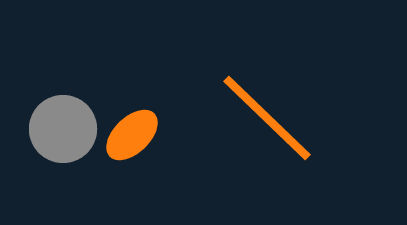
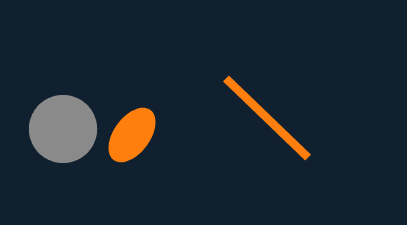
orange ellipse: rotated 10 degrees counterclockwise
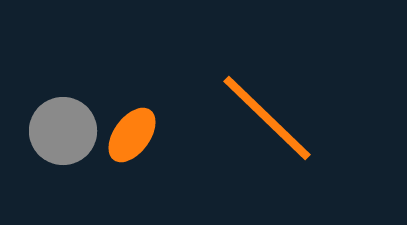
gray circle: moved 2 px down
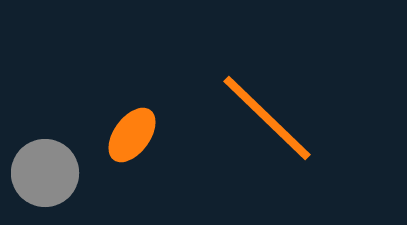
gray circle: moved 18 px left, 42 px down
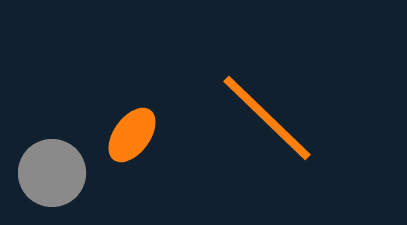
gray circle: moved 7 px right
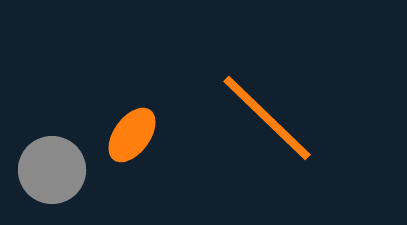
gray circle: moved 3 px up
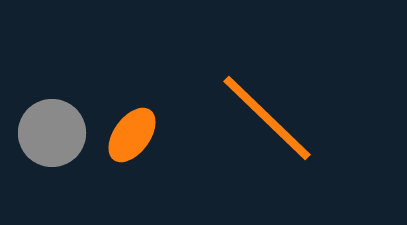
gray circle: moved 37 px up
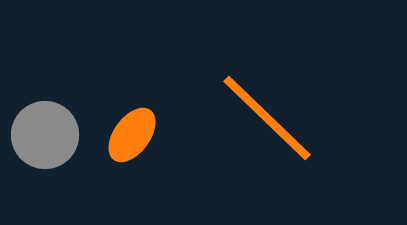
gray circle: moved 7 px left, 2 px down
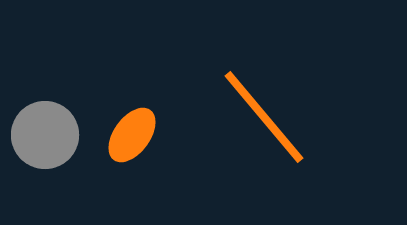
orange line: moved 3 px left, 1 px up; rotated 6 degrees clockwise
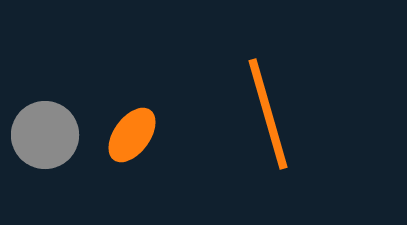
orange line: moved 4 px right, 3 px up; rotated 24 degrees clockwise
